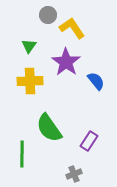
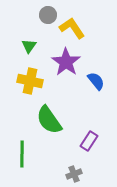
yellow cross: rotated 15 degrees clockwise
green semicircle: moved 8 px up
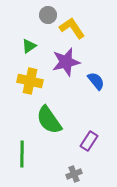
green triangle: rotated 21 degrees clockwise
purple star: rotated 24 degrees clockwise
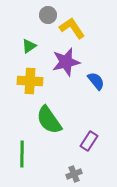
yellow cross: rotated 10 degrees counterclockwise
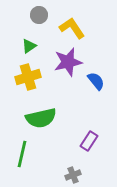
gray circle: moved 9 px left
purple star: moved 2 px right
yellow cross: moved 2 px left, 4 px up; rotated 20 degrees counterclockwise
green semicircle: moved 8 px left, 2 px up; rotated 68 degrees counterclockwise
green line: rotated 12 degrees clockwise
gray cross: moved 1 px left, 1 px down
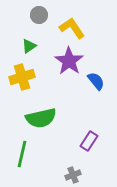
purple star: moved 1 px right, 1 px up; rotated 24 degrees counterclockwise
yellow cross: moved 6 px left
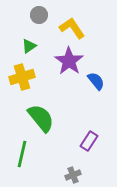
green semicircle: rotated 116 degrees counterclockwise
